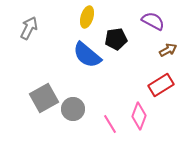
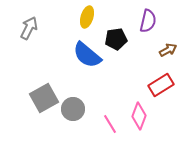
purple semicircle: moved 5 px left; rotated 75 degrees clockwise
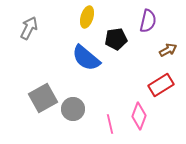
blue semicircle: moved 1 px left, 3 px down
gray square: moved 1 px left
pink line: rotated 18 degrees clockwise
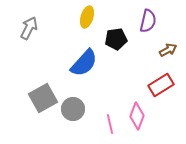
blue semicircle: moved 2 px left, 5 px down; rotated 88 degrees counterclockwise
pink diamond: moved 2 px left
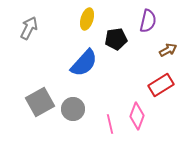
yellow ellipse: moved 2 px down
gray square: moved 3 px left, 4 px down
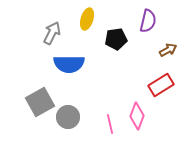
gray arrow: moved 23 px right, 5 px down
blue semicircle: moved 15 px left, 1 px down; rotated 48 degrees clockwise
gray circle: moved 5 px left, 8 px down
